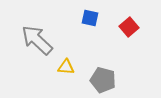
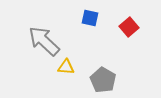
gray arrow: moved 7 px right, 1 px down
gray pentagon: rotated 15 degrees clockwise
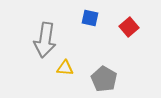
gray arrow: moved 1 px right, 1 px up; rotated 124 degrees counterclockwise
yellow triangle: moved 1 px left, 1 px down
gray pentagon: moved 1 px right, 1 px up
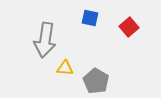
gray pentagon: moved 8 px left, 2 px down
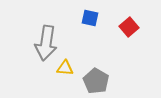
gray arrow: moved 1 px right, 3 px down
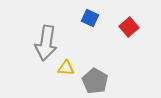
blue square: rotated 12 degrees clockwise
yellow triangle: moved 1 px right
gray pentagon: moved 1 px left
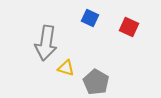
red square: rotated 24 degrees counterclockwise
yellow triangle: rotated 12 degrees clockwise
gray pentagon: moved 1 px right, 1 px down
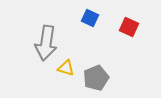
gray pentagon: moved 4 px up; rotated 20 degrees clockwise
